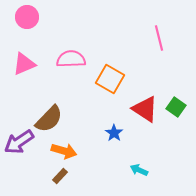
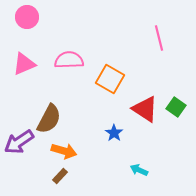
pink semicircle: moved 2 px left, 1 px down
brown semicircle: rotated 16 degrees counterclockwise
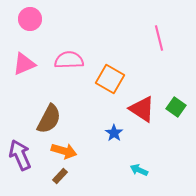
pink circle: moved 3 px right, 2 px down
red triangle: moved 3 px left
purple arrow: moved 1 px right, 13 px down; rotated 100 degrees clockwise
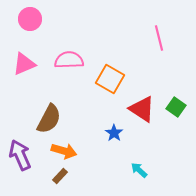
cyan arrow: rotated 18 degrees clockwise
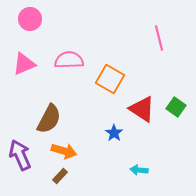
cyan arrow: rotated 36 degrees counterclockwise
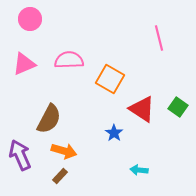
green square: moved 2 px right
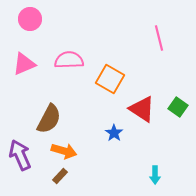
cyan arrow: moved 16 px right, 5 px down; rotated 96 degrees counterclockwise
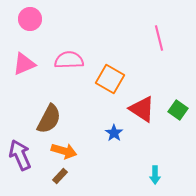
green square: moved 3 px down
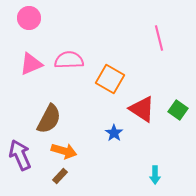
pink circle: moved 1 px left, 1 px up
pink triangle: moved 7 px right
